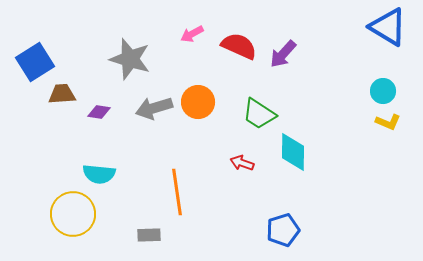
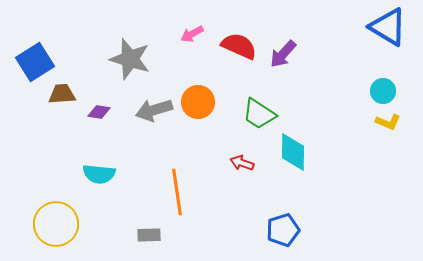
gray arrow: moved 2 px down
yellow circle: moved 17 px left, 10 px down
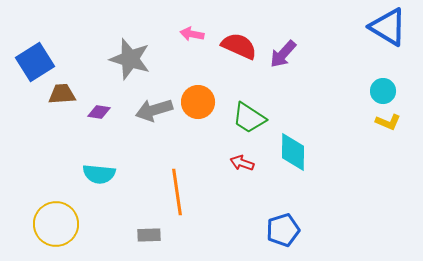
pink arrow: rotated 40 degrees clockwise
green trapezoid: moved 10 px left, 4 px down
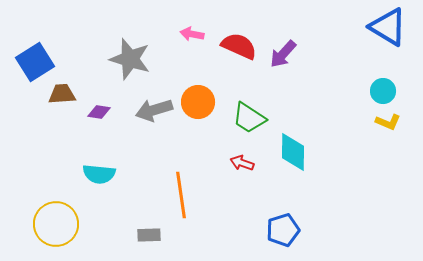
orange line: moved 4 px right, 3 px down
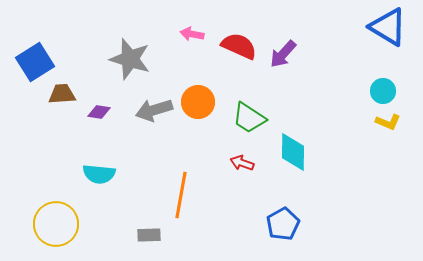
orange line: rotated 18 degrees clockwise
blue pentagon: moved 6 px up; rotated 12 degrees counterclockwise
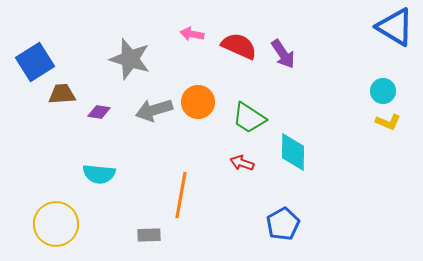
blue triangle: moved 7 px right
purple arrow: rotated 76 degrees counterclockwise
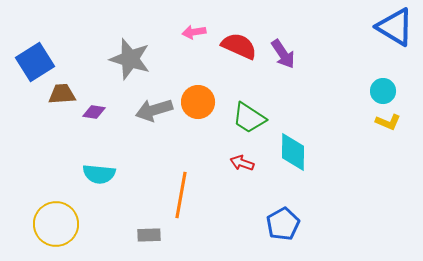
pink arrow: moved 2 px right, 2 px up; rotated 20 degrees counterclockwise
purple diamond: moved 5 px left
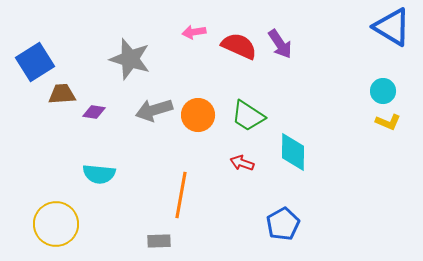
blue triangle: moved 3 px left
purple arrow: moved 3 px left, 10 px up
orange circle: moved 13 px down
green trapezoid: moved 1 px left, 2 px up
gray rectangle: moved 10 px right, 6 px down
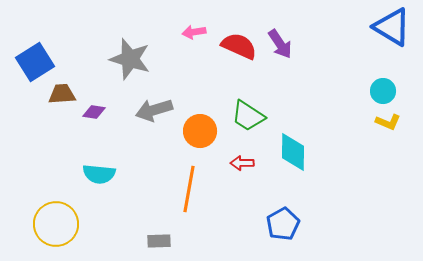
orange circle: moved 2 px right, 16 px down
red arrow: rotated 20 degrees counterclockwise
orange line: moved 8 px right, 6 px up
